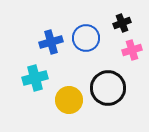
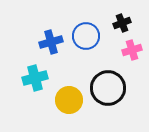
blue circle: moved 2 px up
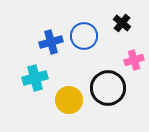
black cross: rotated 30 degrees counterclockwise
blue circle: moved 2 px left
pink cross: moved 2 px right, 10 px down
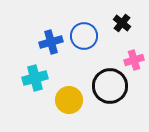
black circle: moved 2 px right, 2 px up
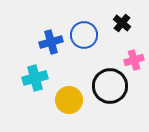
blue circle: moved 1 px up
